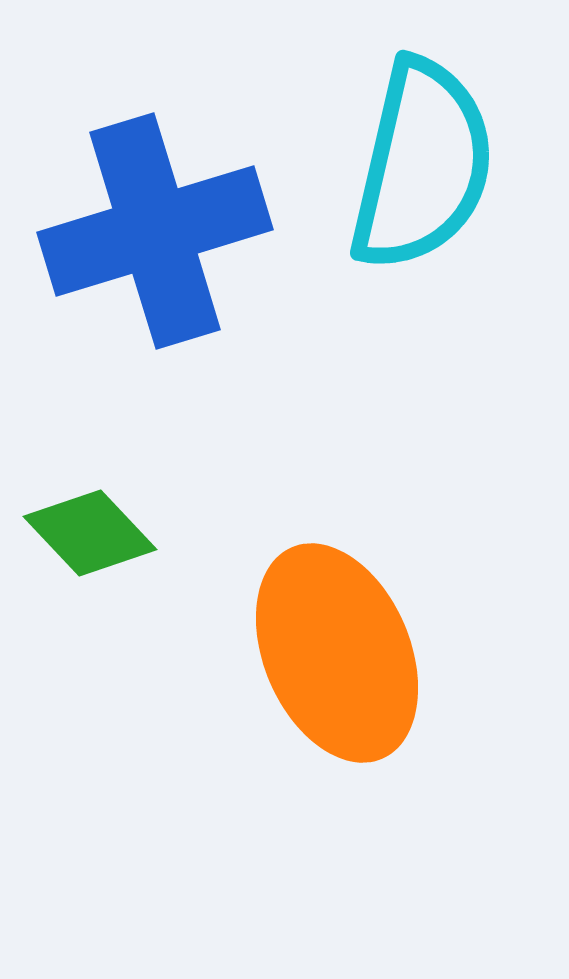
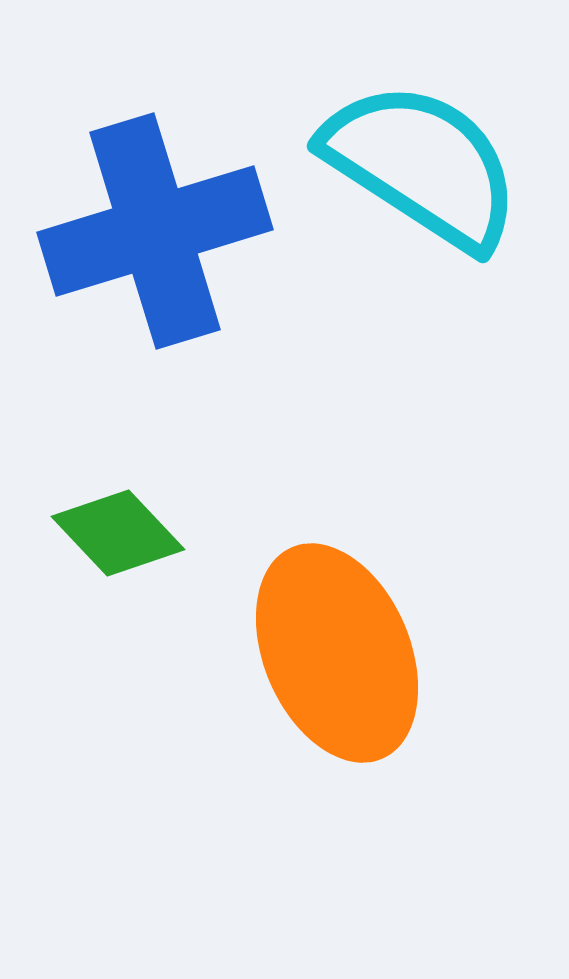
cyan semicircle: rotated 70 degrees counterclockwise
green diamond: moved 28 px right
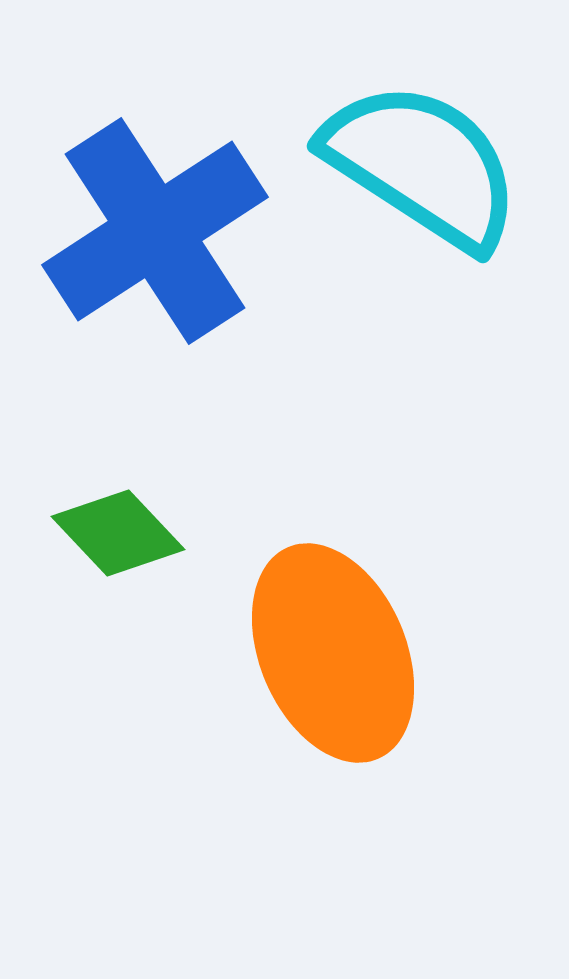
blue cross: rotated 16 degrees counterclockwise
orange ellipse: moved 4 px left
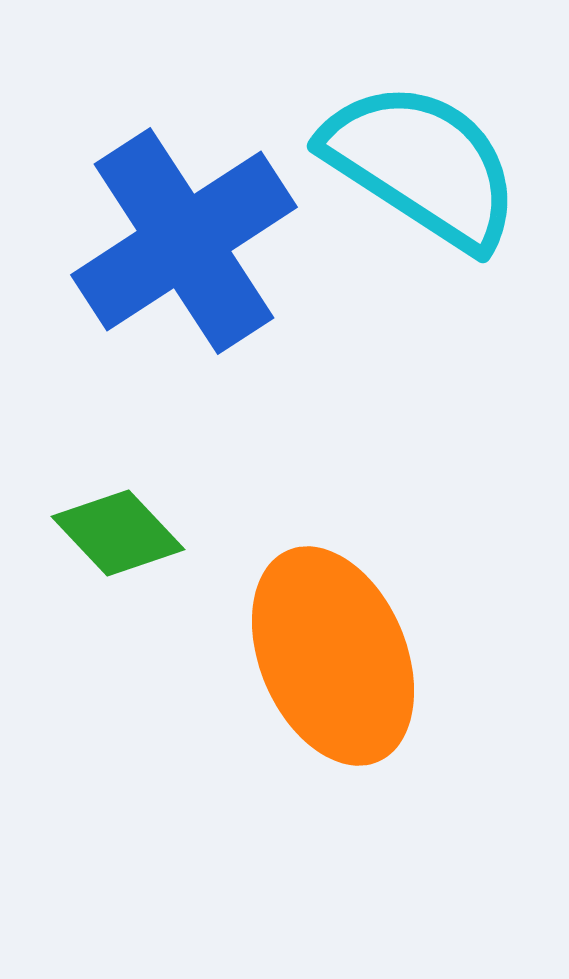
blue cross: moved 29 px right, 10 px down
orange ellipse: moved 3 px down
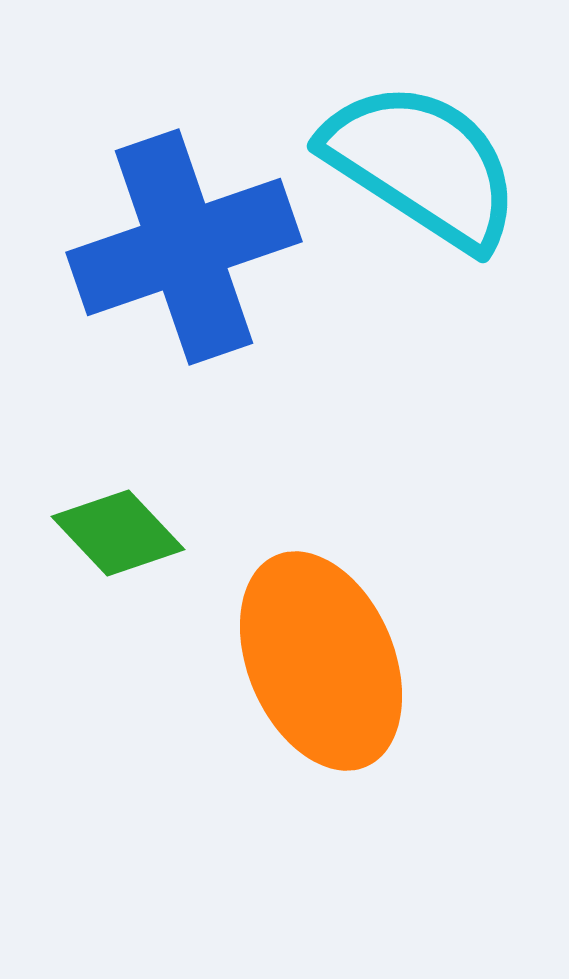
blue cross: moved 6 px down; rotated 14 degrees clockwise
orange ellipse: moved 12 px left, 5 px down
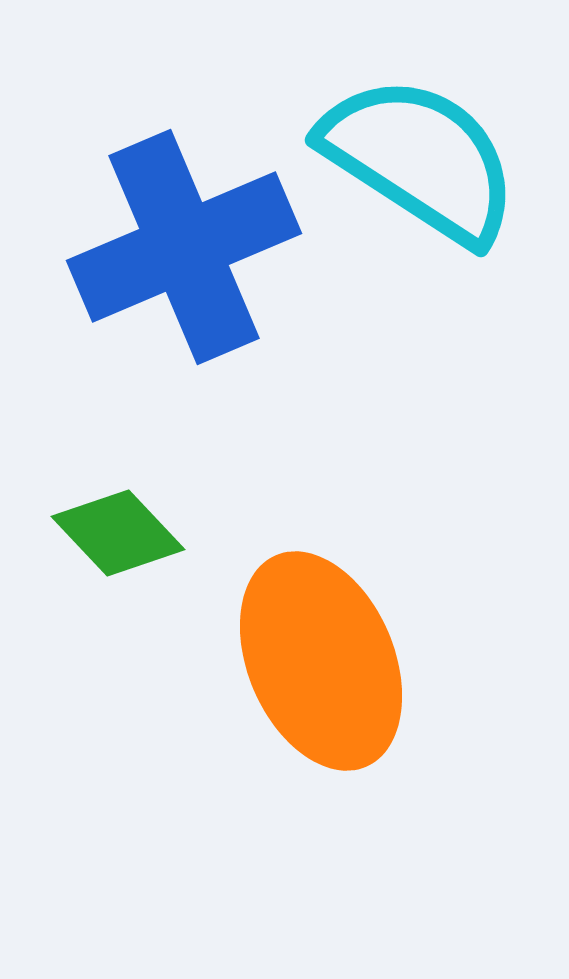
cyan semicircle: moved 2 px left, 6 px up
blue cross: rotated 4 degrees counterclockwise
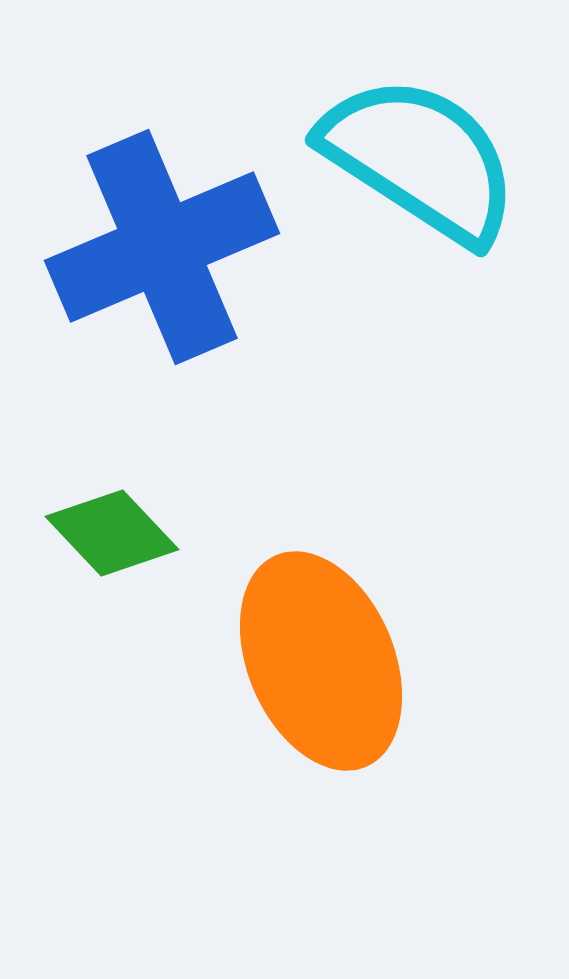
blue cross: moved 22 px left
green diamond: moved 6 px left
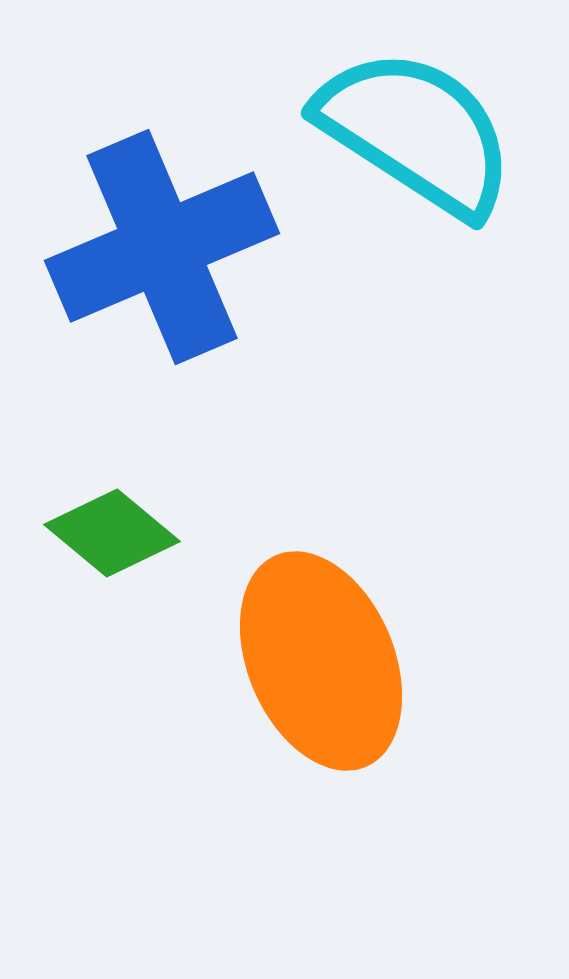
cyan semicircle: moved 4 px left, 27 px up
green diamond: rotated 7 degrees counterclockwise
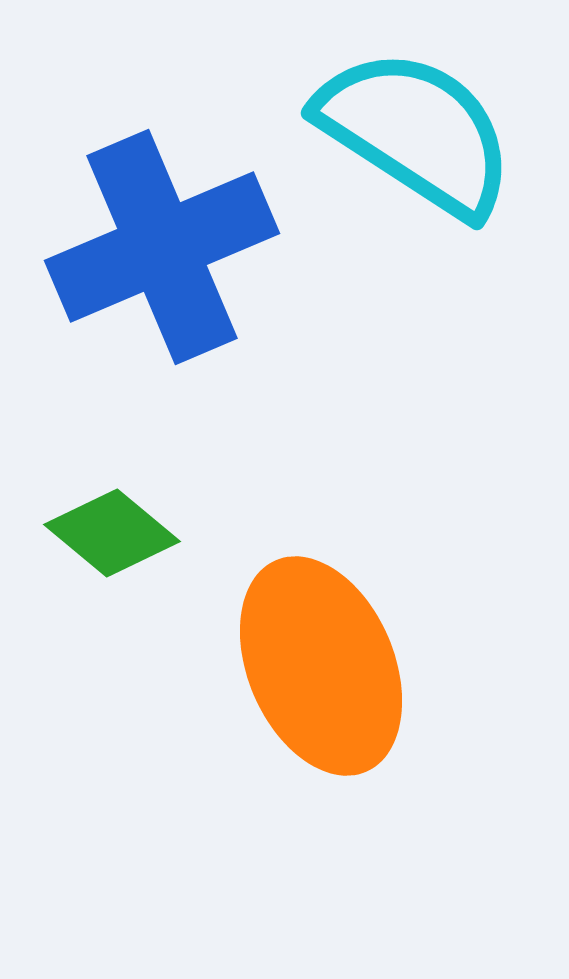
orange ellipse: moved 5 px down
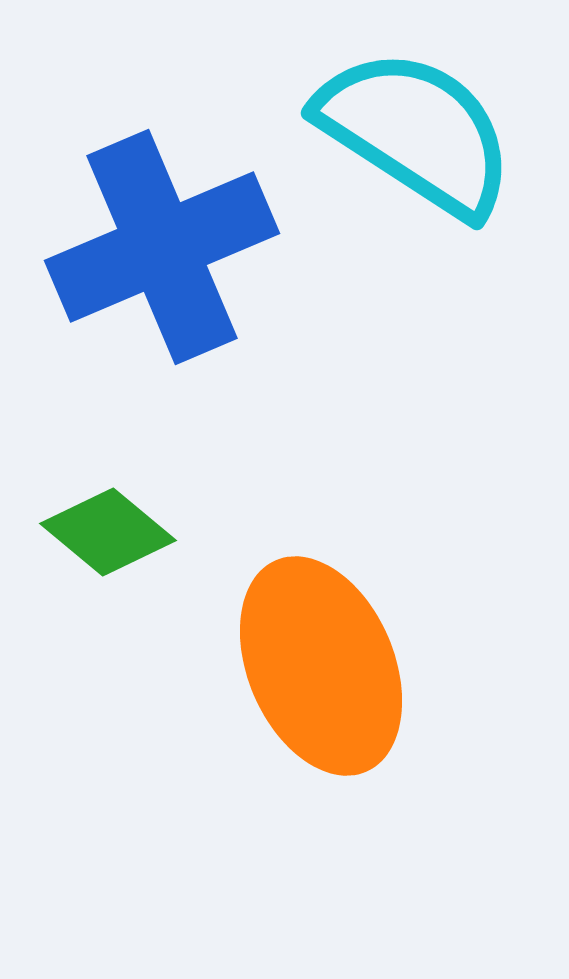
green diamond: moved 4 px left, 1 px up
